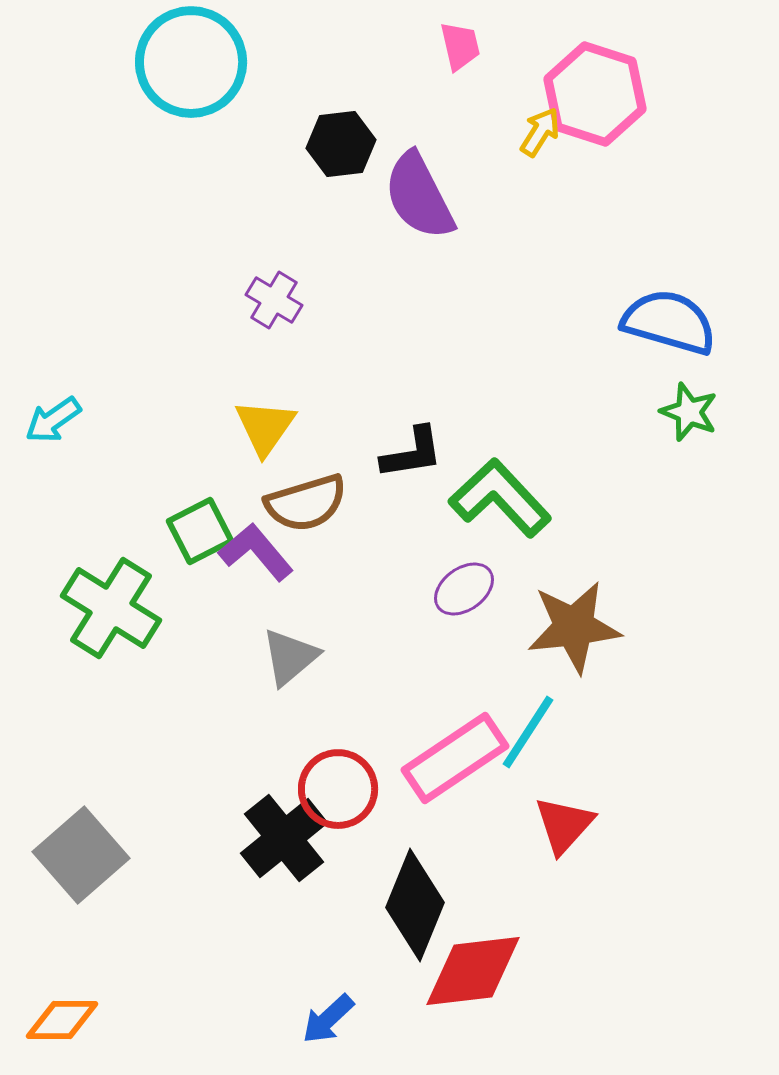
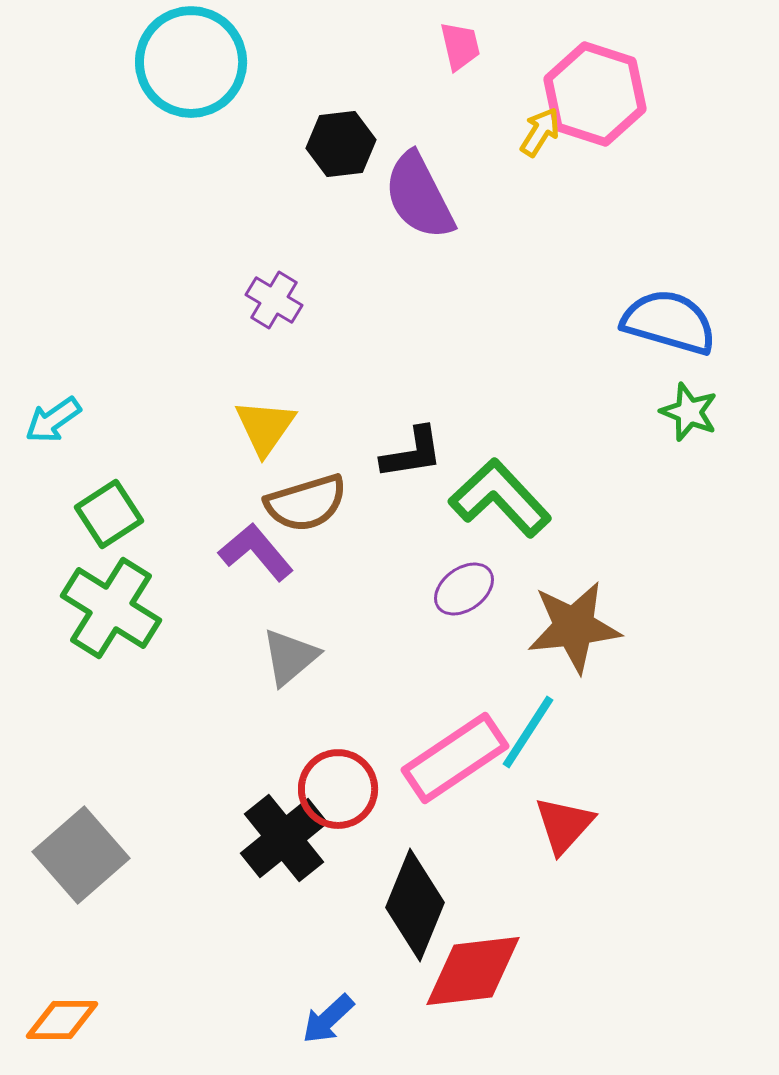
green square: moved 91 px left, 17 px up; rotated 6 degrees counterclockwise
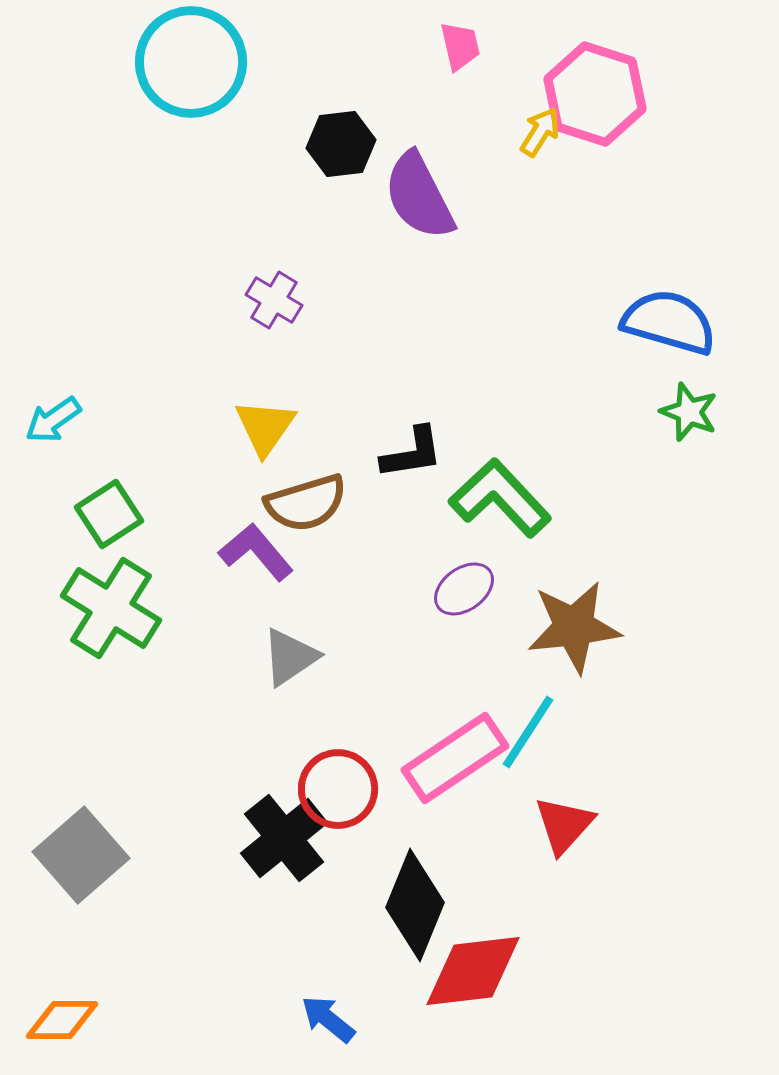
gray triangle: rotated 6 degrees clockwise
blue arrow: rotated 82 degrees clockwise
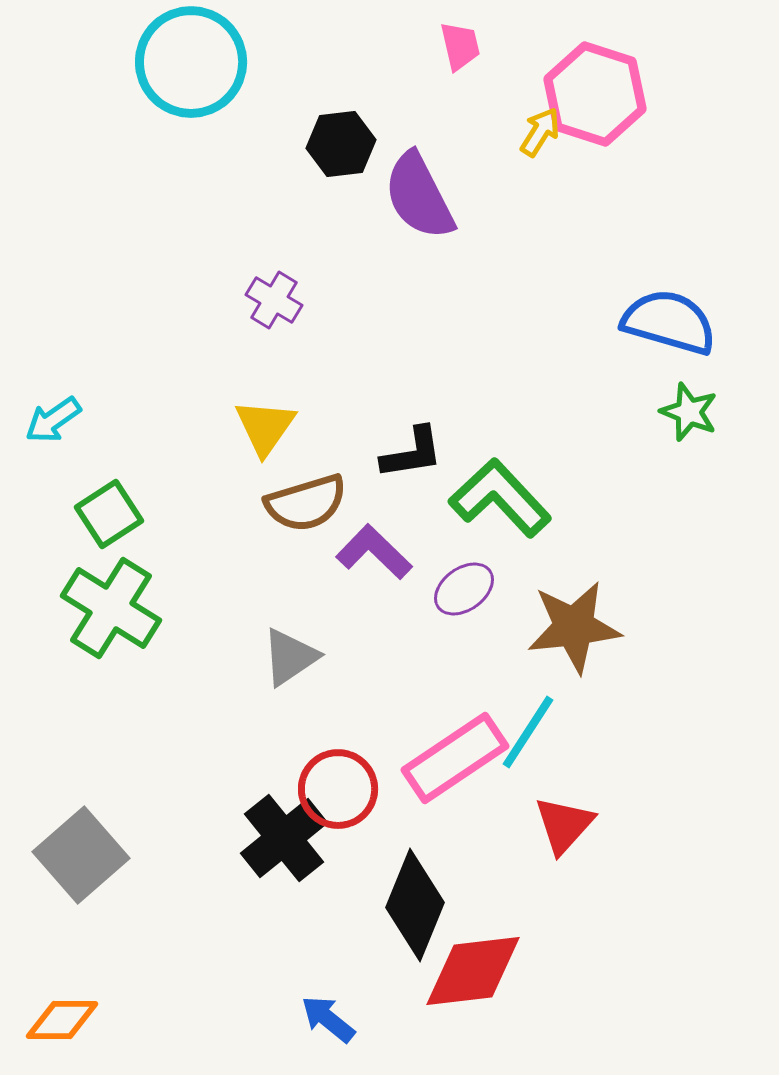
purple L-shape: moved 118 px right; rotated 6 degrees counterclockwise
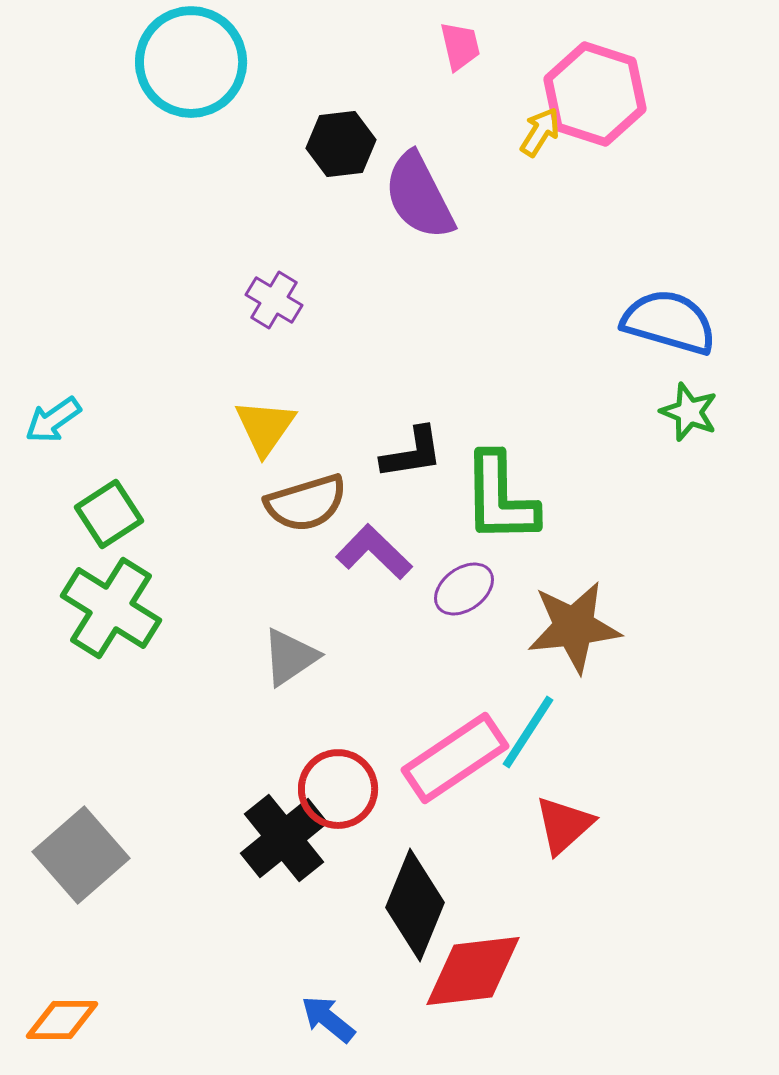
green L-shape: rotated 138 degrees counterclockwise
red triangle: rotated 6 degrees clockwise
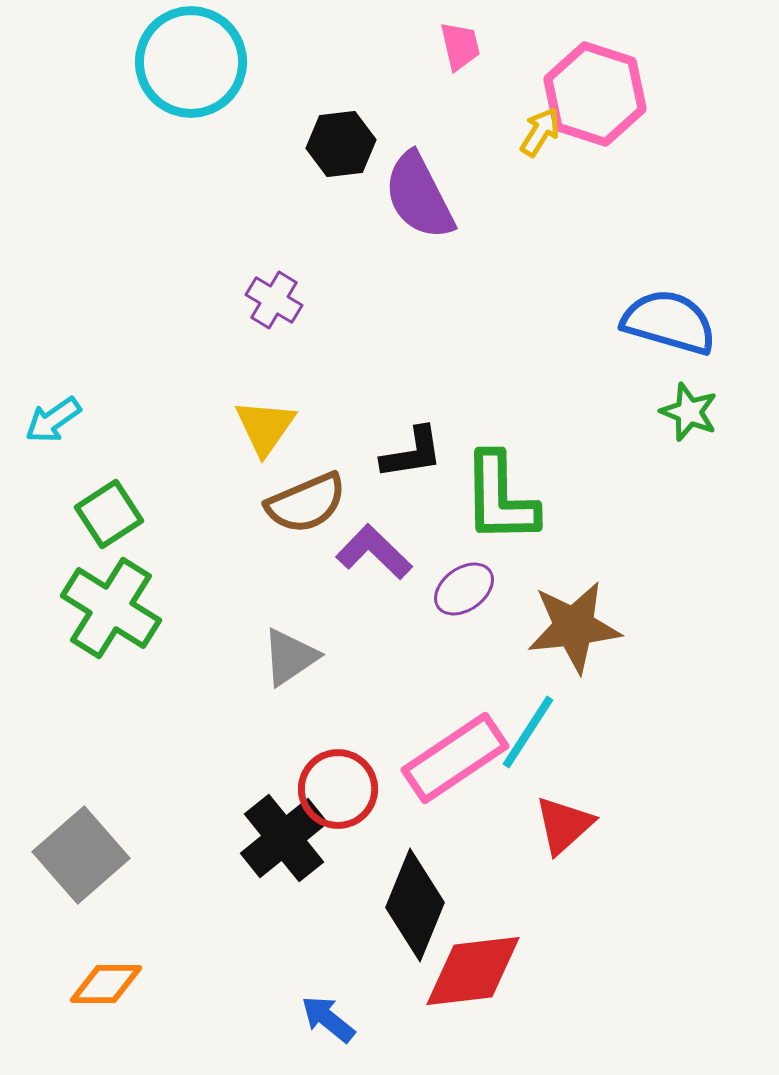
brown semicircle: rotated 6 degrees counterclockwise
orange diamond: moved 44 px right, 36 px up
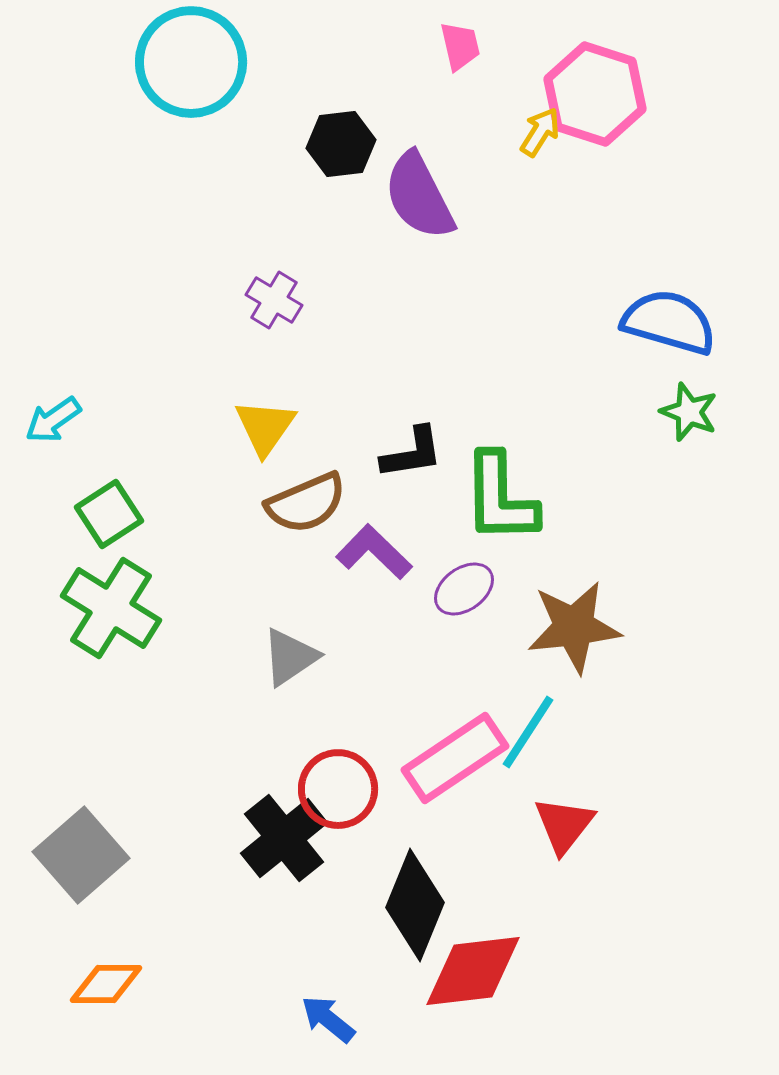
red triangle: rotated 10 degrees counterclockwise
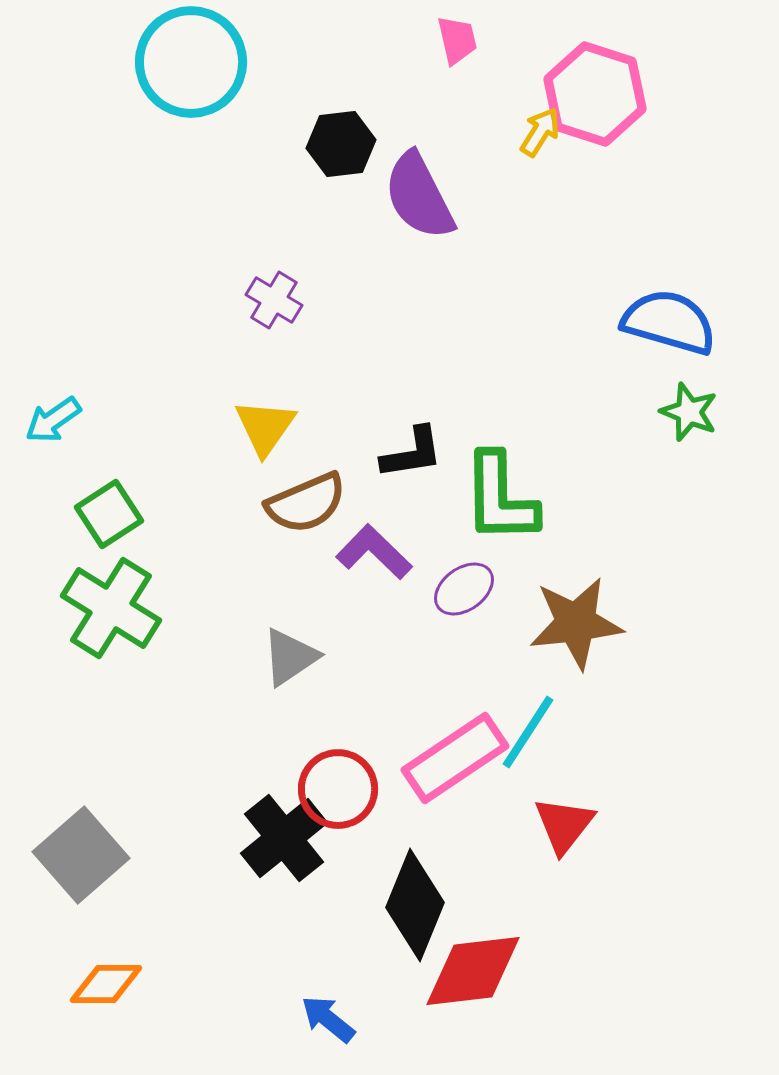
pink trapezoid: moved 3 px left, 6 px up
brown star: moved 2 px right, 4 px up
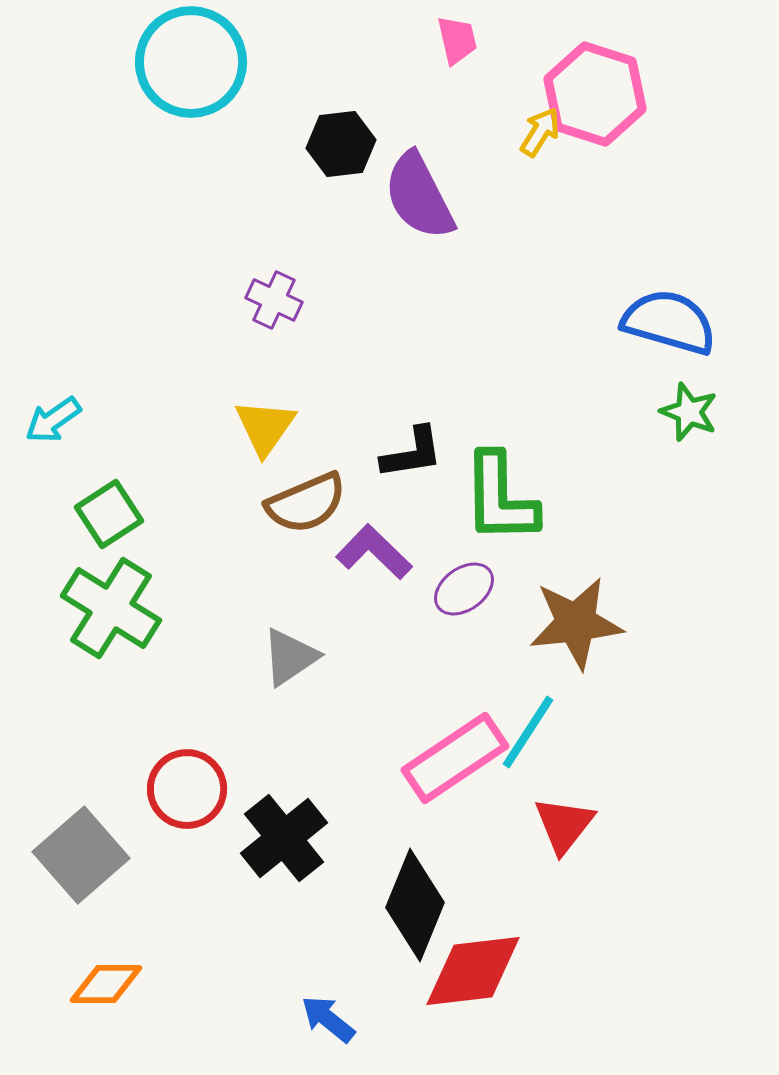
purple cross: rotated 6 degrees counterclockwise
red circle: moved 151 px left
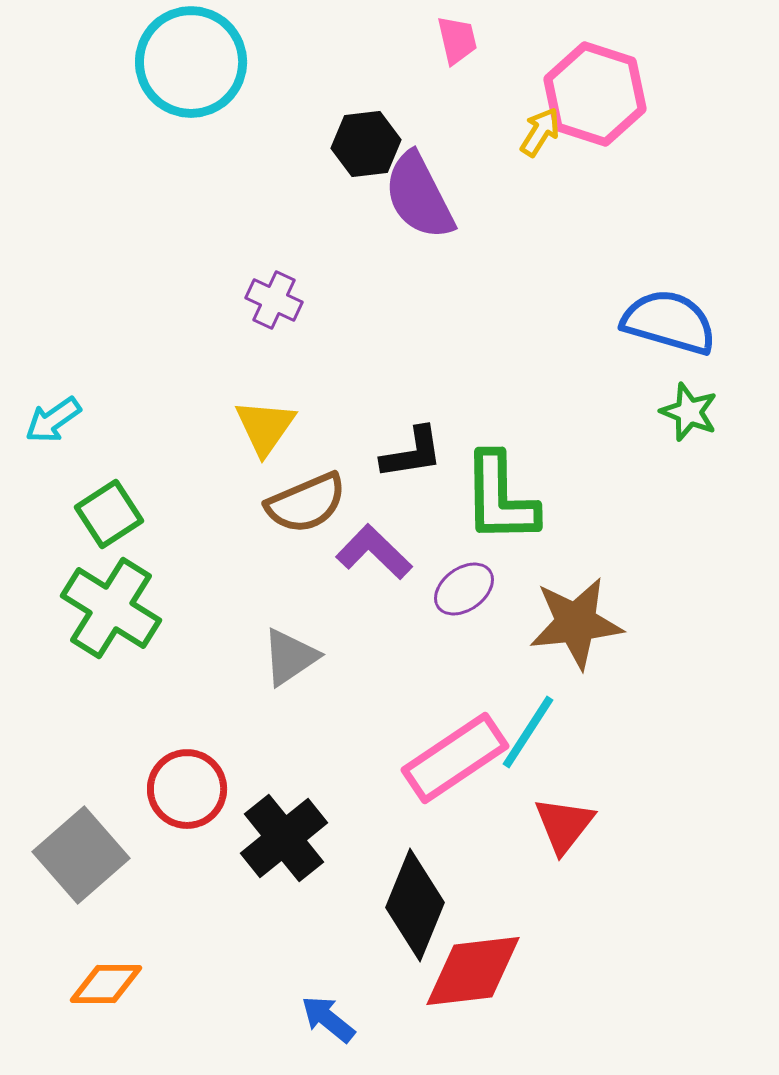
black hexagon: moved 25 px right
